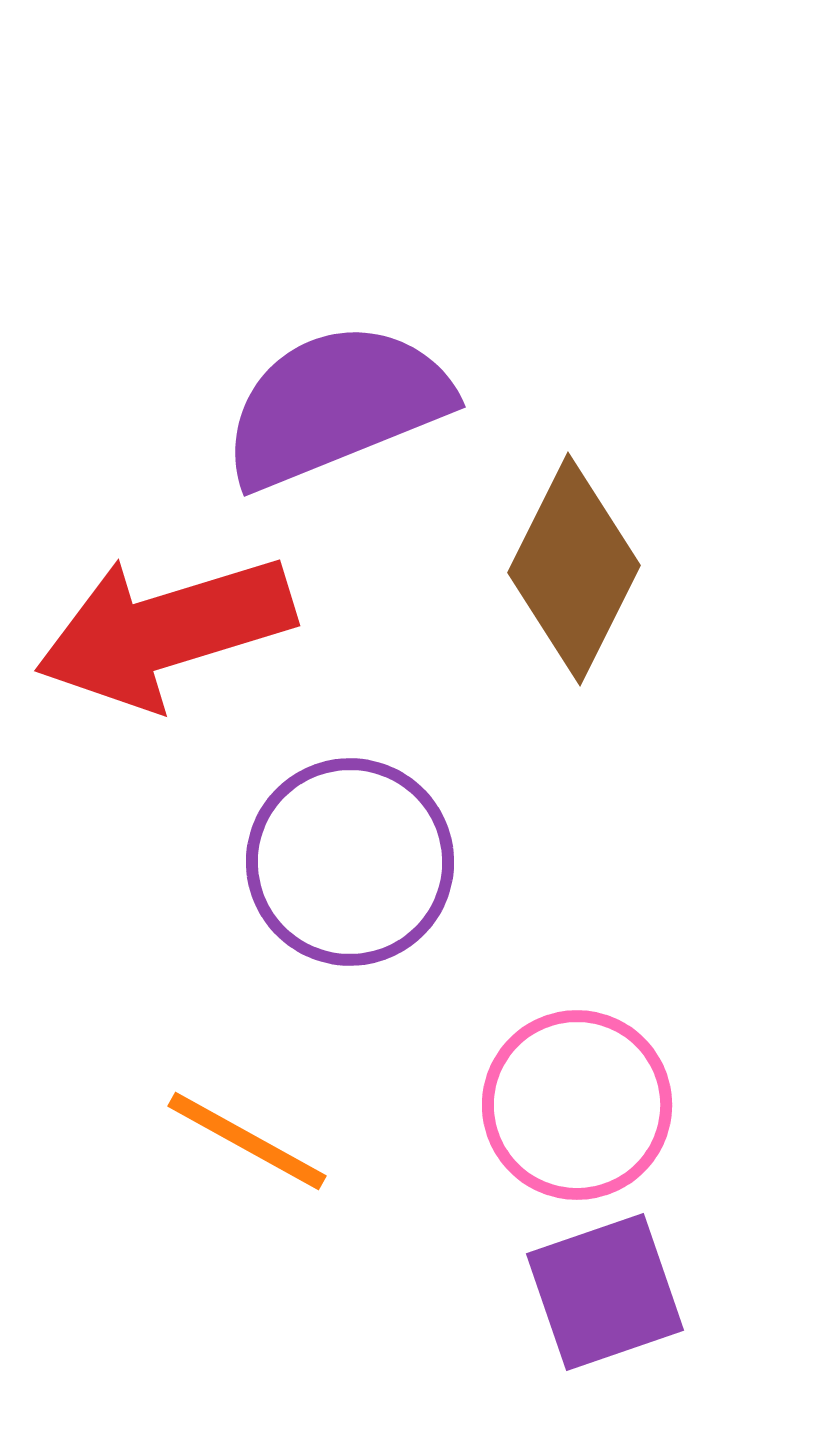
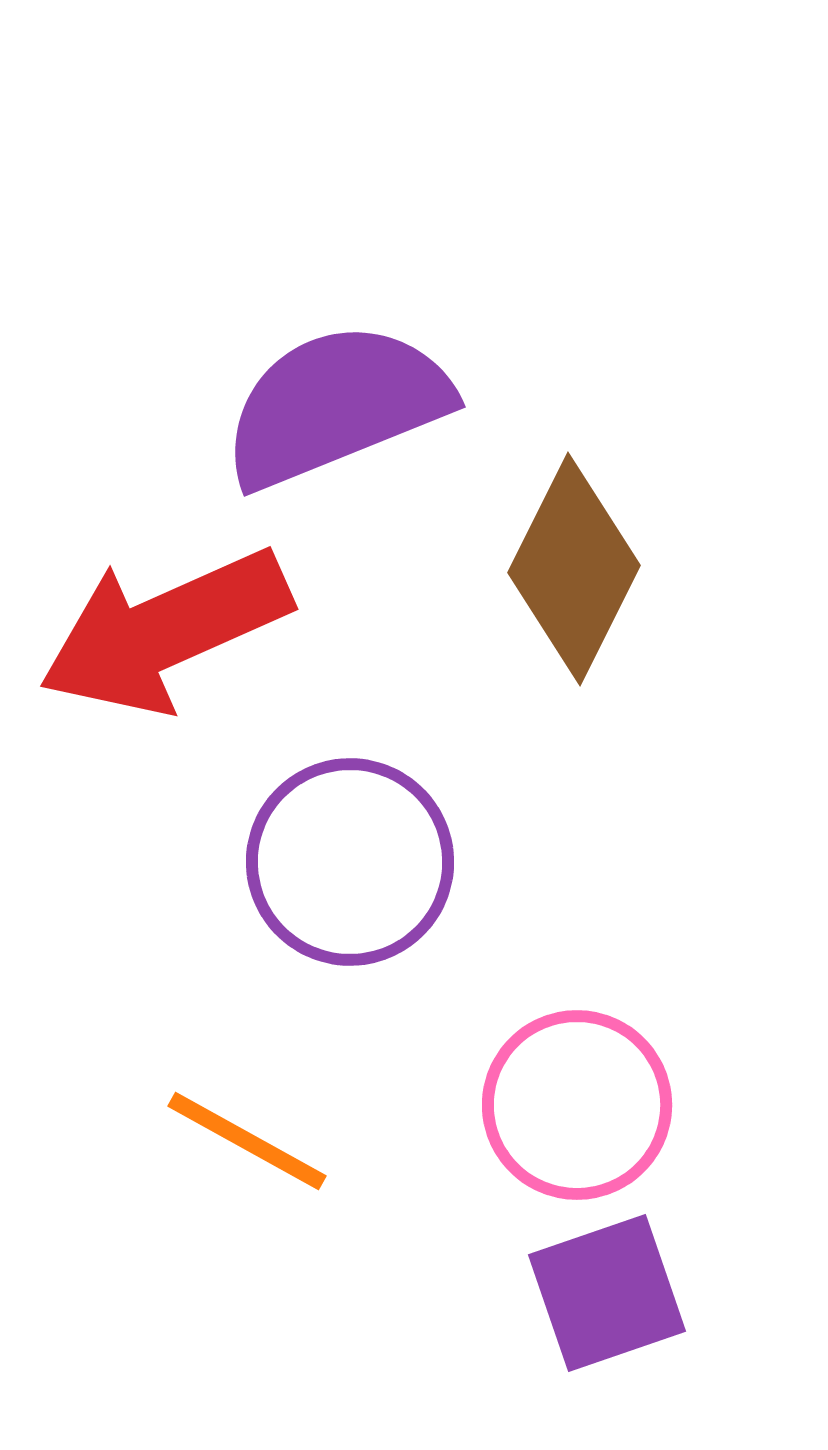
red arrow: rotated 7 degrees counterclockwise
purple square: moved 2 px right, 1 px down
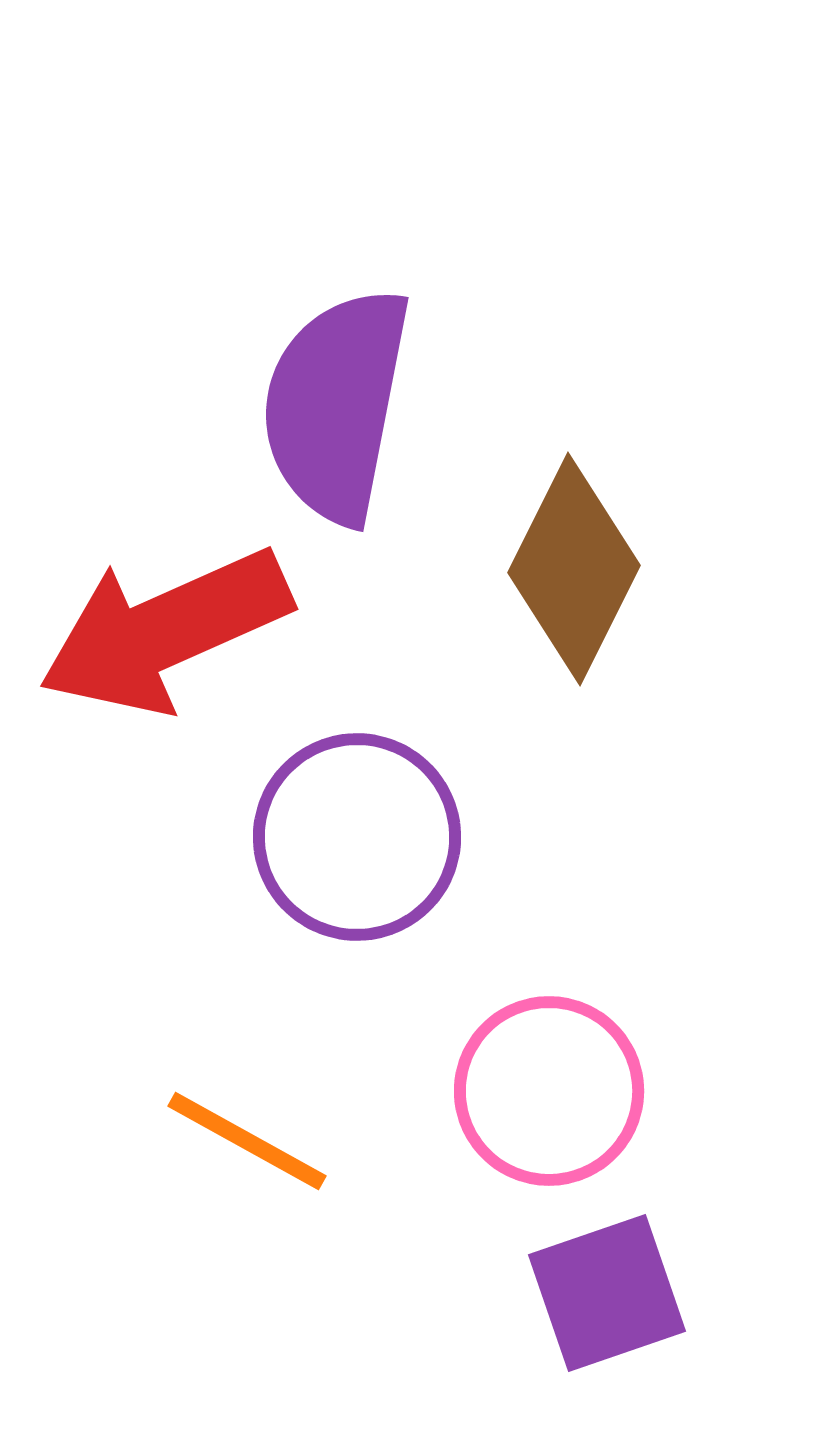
purple semicircle: rotated 57 degrees counterclockwise
purple circle: moved 7 px right, 25 px up
pink circle: moved 28 px left, 14 px up
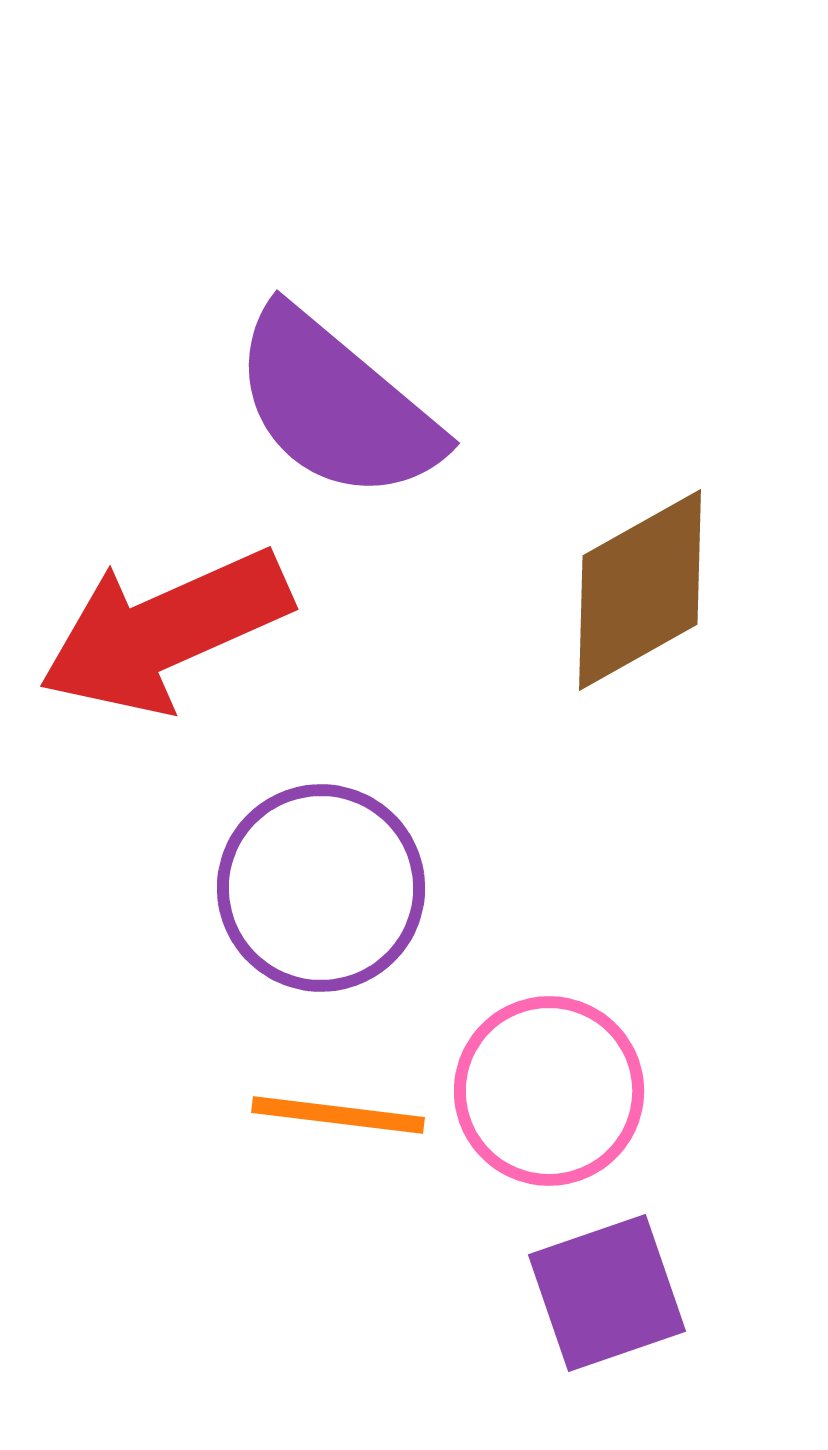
purple semicircle: rotated 61 degrees counterclockwise
brown diamond: moved 66 px right, 21 px down; rotated 34 degrees clockwise
purple circle: moved 36 px left, 51 px down
orange line: moved 91 px right, 26 px up; rotated 22 degrees counterclockwise
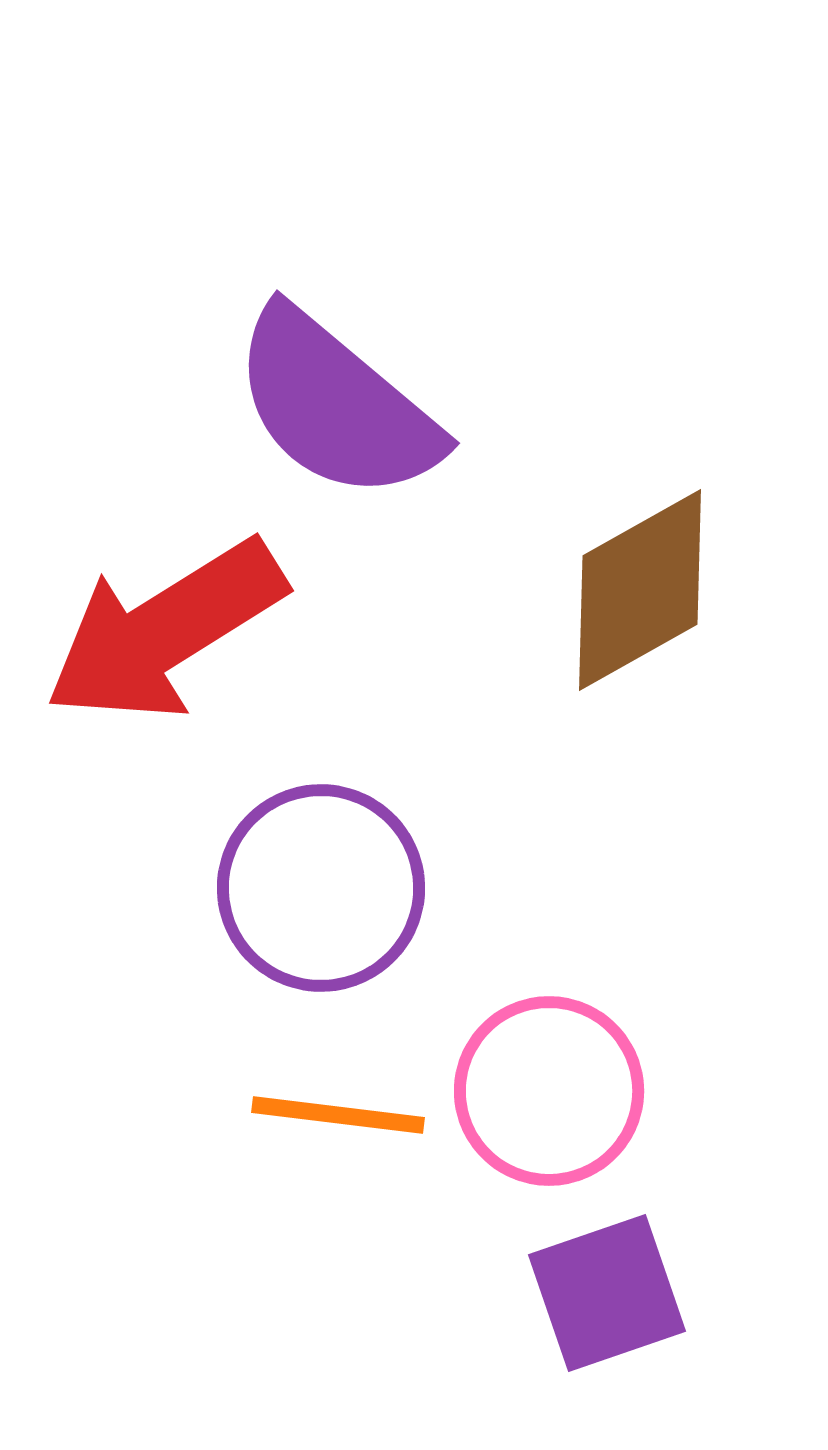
red arrow: rotated 8 degrees counterclockwise
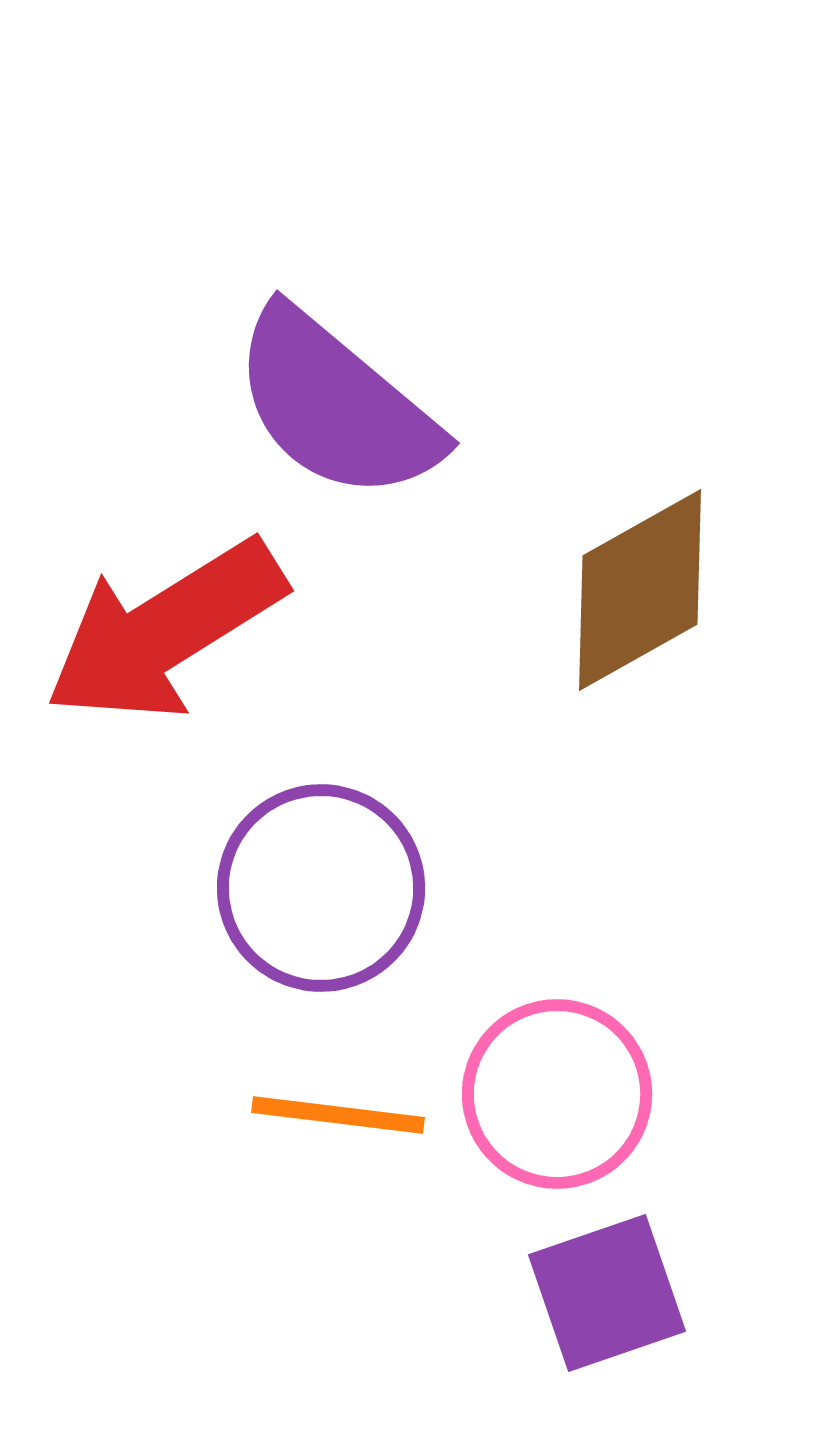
pink circle: moved 8 px right, 3 px down
